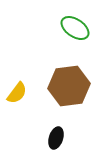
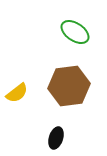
green ellipse: moved 4 px down
yellow semicircle: rotated 15 degrees clockwise
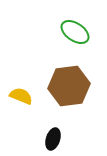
yellow semicircle: moved 4 px right, 3 px down; rotated 120 degrees counterclockwise
black ellipse: moved 3 px left, 1 px down
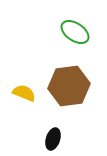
yellow semicircle: moved 3 px right, 3 px up
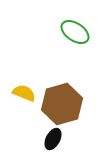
brown hexagon: moved 7 px left, 18 px down; rotated 9 degrees counterclockwise
black ellipse: rotated 10 degrees clockwise
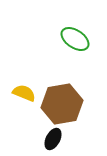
green ellipse: moved 7 px down
brown hexagon: rotated 6 degrees clockwise
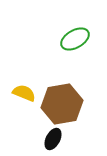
green ellipse: rotated 64 degrees counterclockwise
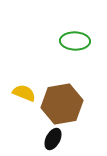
green ellipse: moved 2 px down; rotated 32 degrees clockwise
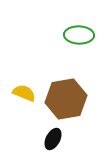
green ellipse: moved 4 px right, 6 px up
brown hexagon: moved 4 px right, 5 px up
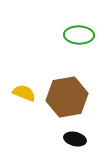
brown hexagon: moved 1 px right, 2 px up
black ellipse: moved 22 px right; rotated 75 degrees clockwise
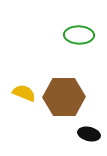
brown hexagon: moved 3 px left; rotated 9 degrees clockwise
black ellipse: moved 14 px right, 5 px up
